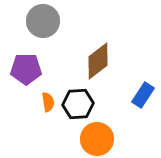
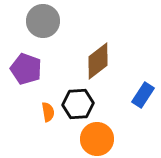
purple pentagon: rotated 20 degrees clockwise
orange semicircle: moved 10 px down
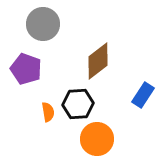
gray circle: moved 3 px down
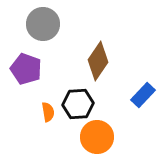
brown diamond: rotated 18 degrees counterclockwise
blue rectangle: rotated 10 degrees clockwise
orange circle: moved 2 px up
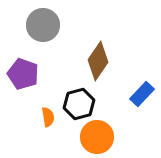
gray circle: moved 1 px down
purple pentagon: moved 3 px left, 5 px down
blue rectangle: moved 1 px left, 1 px up
black hexagon: moved 1 px right; rotated 12 degrees counterclockwise
orange semicircle: moved 5 px down
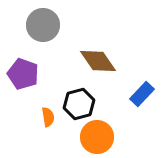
brown diamond: rotated 69 degrees counterclockwise
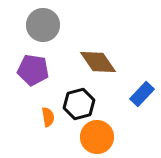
brown diamond: moved 1 px down
purple pentagon: moved 10 px right, 4 px up; rotated 12 degrees counterclockwise
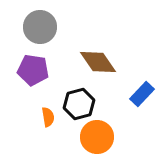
gray circle: moved 3 px left, 2 px down
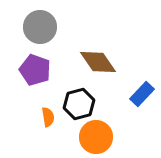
purple pentagon: moved 2 px right; rotated 12 degrees clockwise
orange circle: moved 1 px left
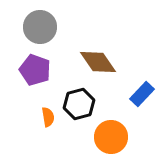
orange circle: moved 15 px right
